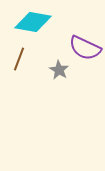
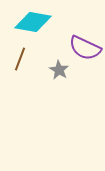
brown line: moved 1 px right
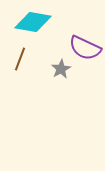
gray star: moved 2 px right, 1 px up; rotated 12 degrees clockwise
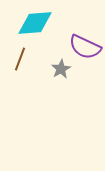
cyan diamond: moved 2 px right, 1 px down; rotated 15 degrees counterclockwise
purple semicircle: moved 1 px up
